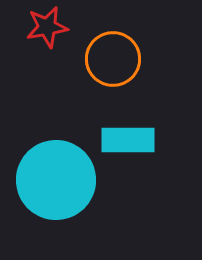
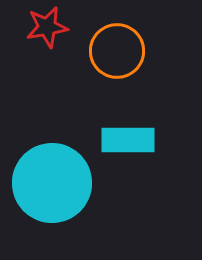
orange circle: moved 4 px right, 8 px up
cyan circle: moved 4 px left, 3 px down
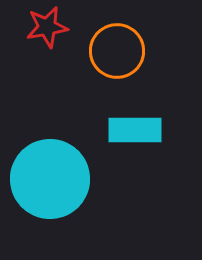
cyan rectangle: moved 7 px right, 10 px up
cyan circle: moved 2 px left, 4 px up
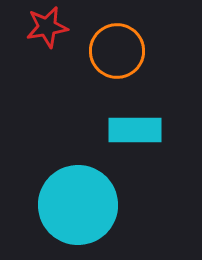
cyan circle: moved 28 px right, 26 px down
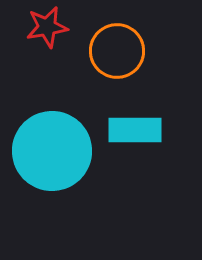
cyan circle: moved 26 px left, 54 px up
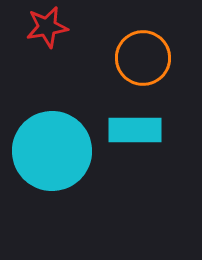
orange circle: moved 26 px right, 7 px down
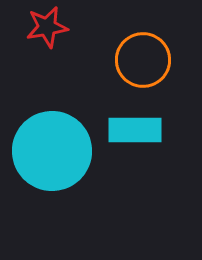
orange circle: moved 2 px down
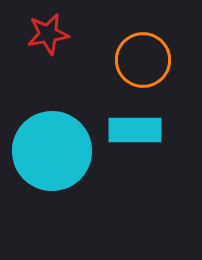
red star: moved 1 px right, 7 px down
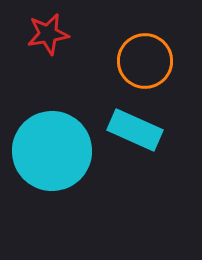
orange circle: moved 2 px right, 1 px down
cyan rectangle: rotated 24 degrees clockwise
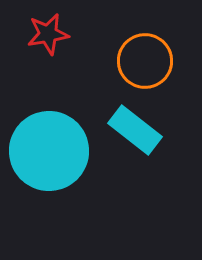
cyan rectangle: rotated 14 degrees clockwise
cyan circle: moved 3 px left
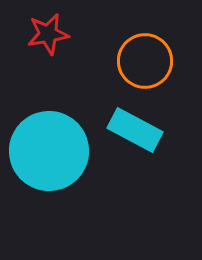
cyan rectangle: rotated 10 degrees counterclockwise
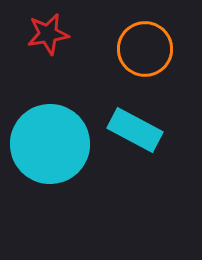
orange circle: moved 12 px up
cyan circle: moved 1 px right, 7 px up
